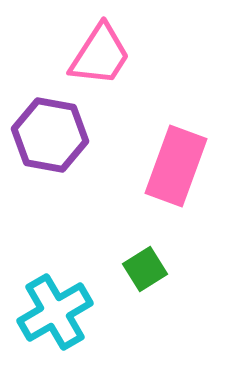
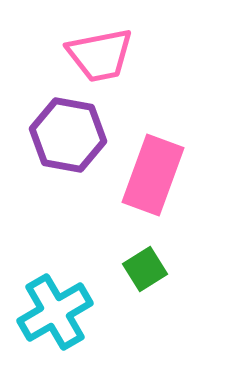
pink trapezoid: rotated 46 degrees clockwise
purple hexagon: moved 18 px right
pink rectangle: moved 23 px left, 9 px down
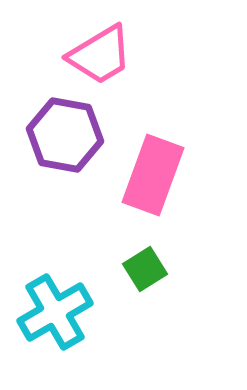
pink trapezoid: rotated 20 degrees counterclockwise
purple hexagon: moved 3 px left
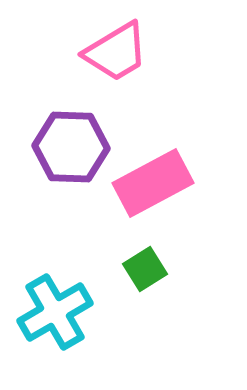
pink trapezoid: moved 16 px right, 3 px up
purple hexagon: moved 6 px right, 12 px down; rotated 8 degrees counterclockwise
pink rectangle: moved 8 px down; rotated 42 degrees clockwise
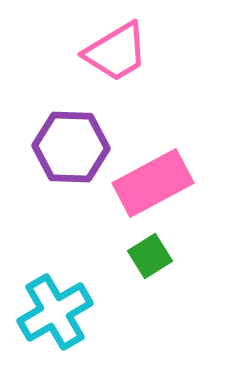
green square: moved 5 px right, 13 px up
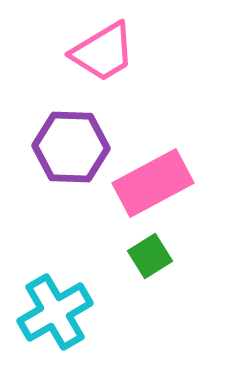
pink trapezoid: moved 13 px left
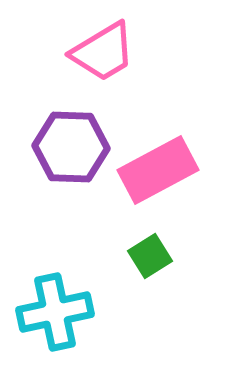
pink rectangle: moved 5 px right, 13 px up
cyan cross: rotated 18 degrees clockwise
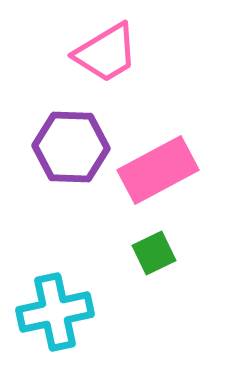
pink trapezoid: moved 3 px right, 1 px down
green square: moved 4 px right, 3 px up; rotated 6 degrees clockwise
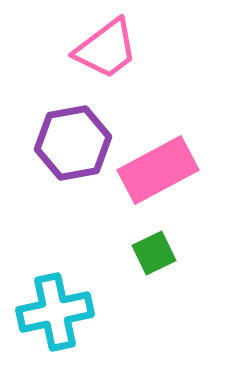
pink trapezoid: moved 4 px up; rotated 6 degrees counterclockwise
purple hexagon: moved 2 px right, 4 px up; rotated 12 degrees counterclockwise
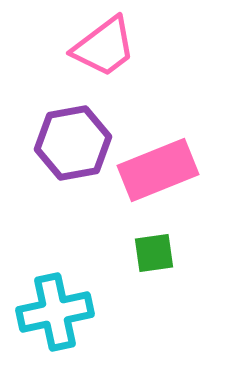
pink trapezoid: moved 2 px left, 2 px up
pink rectangle: rotated 6 degrees clockwise
green square: rotated 18 degrees clockwise
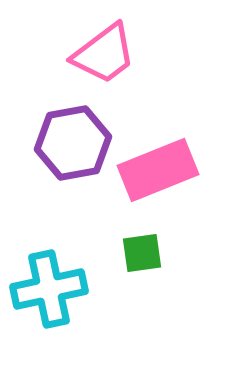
pink trapezoid: moved 7 px down
green square: moved 12 px left
cyan cross: moved 6 px left, 23 px up
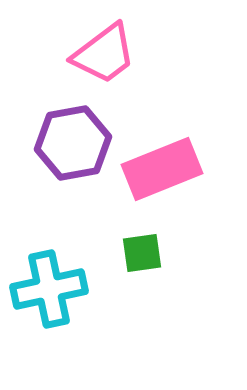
pink rectangle: moved 4 px right, 1 px up
